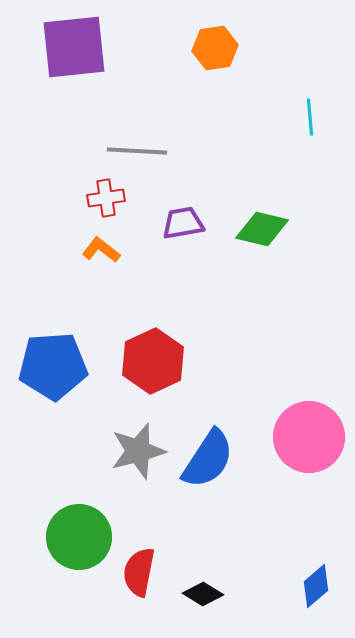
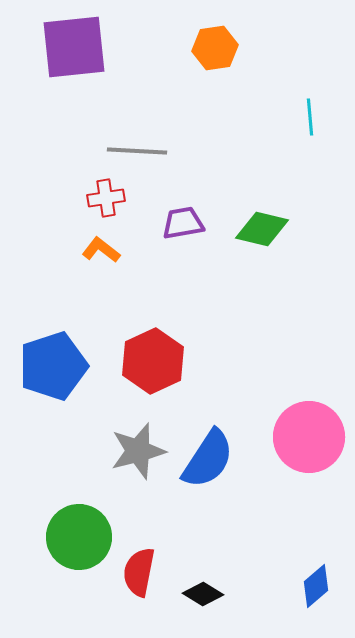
blue pentagon: rotated 14 degrees counterclockwise
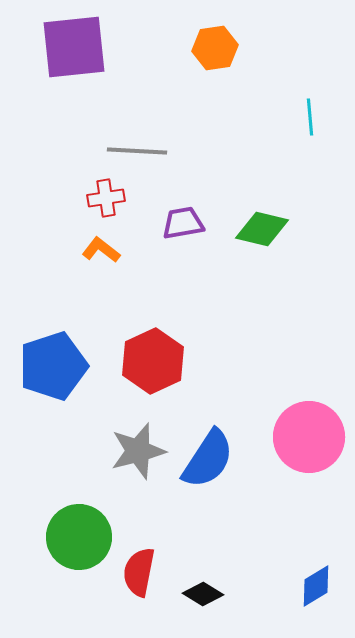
blue diamond: rotated 9 degrees clockwise
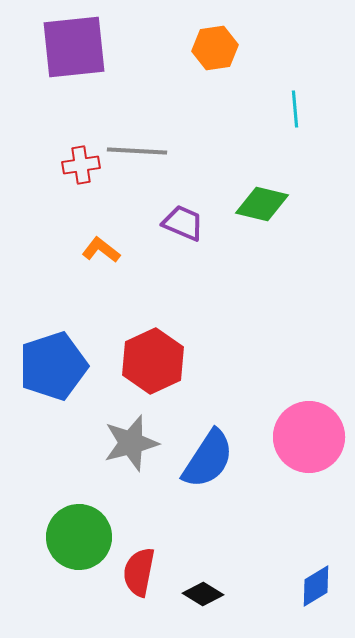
cyan line: moved 15 px left, 8 px up
red cross: moved 25 px left, 33 px up
purple trapezoid: rotated 33 degrees clockwise
green diamond: moved 25 px up
gray star: moved 7 px left, 8 px up
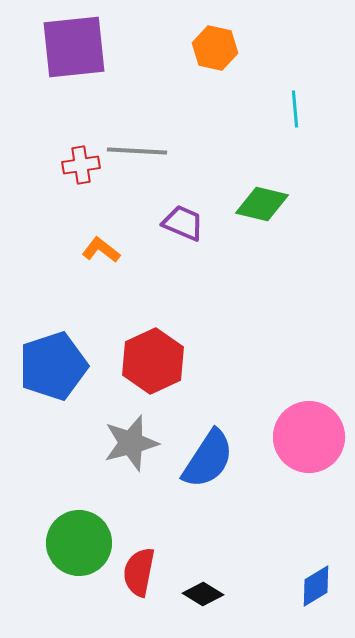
orange hexagon: rotated 21 degrees clockwise
green circle: moved 6 px down
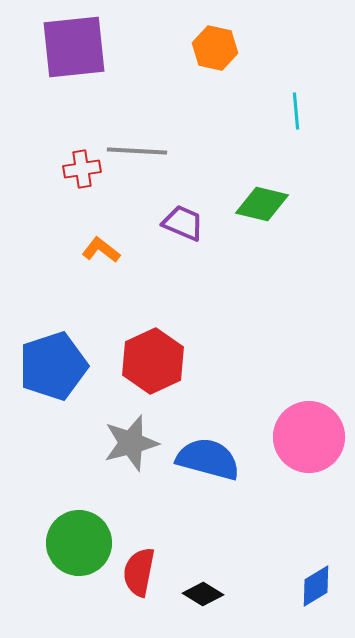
cyan line: moved 1 px right, 2 px down
red cross: moved 1 px right, 4 px down
blue semicircle: rotated 108 degrees counterclockwise
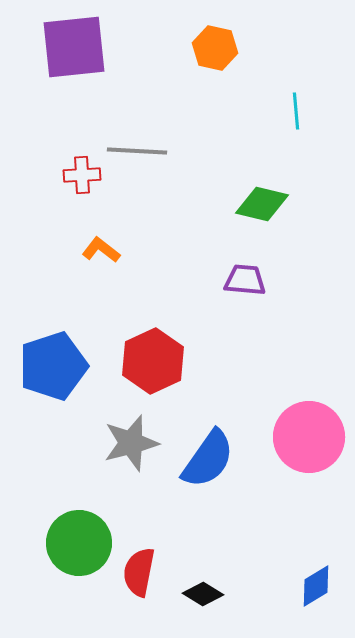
red cross: moved 6 px down; rotated 6 degrees clockwise
purple trapezoid: moved 62 px right, 57 px down; rotated 18 degrees counterclockwise
blue semicircle: rotated 110 degrees clockwise
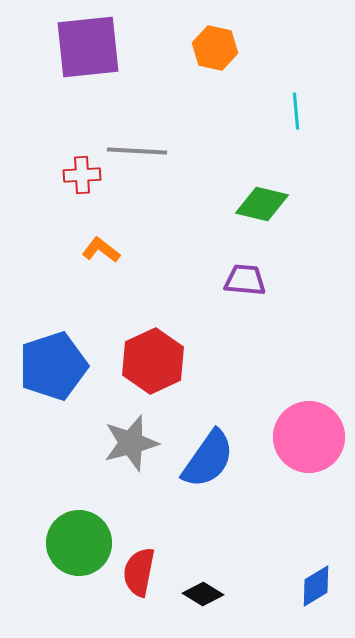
purple square: moved 14 px right
